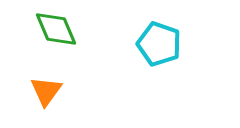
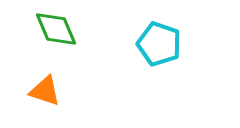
orange triangle: moved 1 px left; rotated 48 degrees counterclockwise
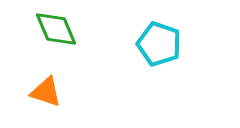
orange triangle: moved 1 px right, 1 px down
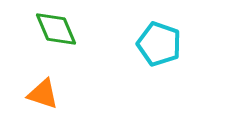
orange triangle: moved 3 px left, 2 px down
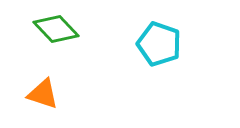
green diamond: rotated 21 degrees counterclockwise
